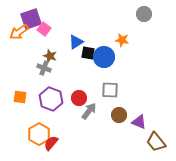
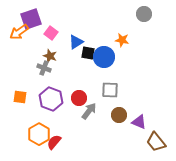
pink square: moved 7 px right, 4 px down
red semicircle: moved 3 px right, 1 px up
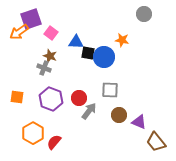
blue triangle: rotated 35 degrees clockwise
orange square: moved 3 px left
orange hexagon: moved 6 px left, 1 px up
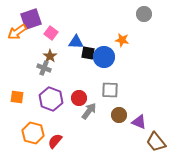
orange arrow: moved 2 px left
brown star: rotated 16 degrees clockwise
orange hexagon: rotated 15 degrees counterclockwise
red semicircle: moved 1 px right, 1 px up
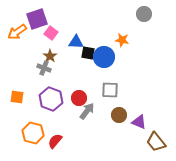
purple square: moved 6 px right
gray arrow: moved 2 px left
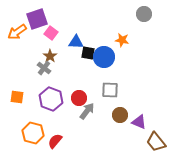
gray cross: rotated 16 degrees clockwise
brown circle: moved 1 px right
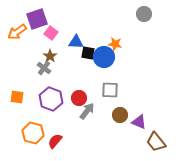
orange star: moved 7 px left, 4 px down
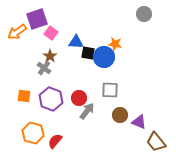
orange square: moved 7 px right, 1 px up
